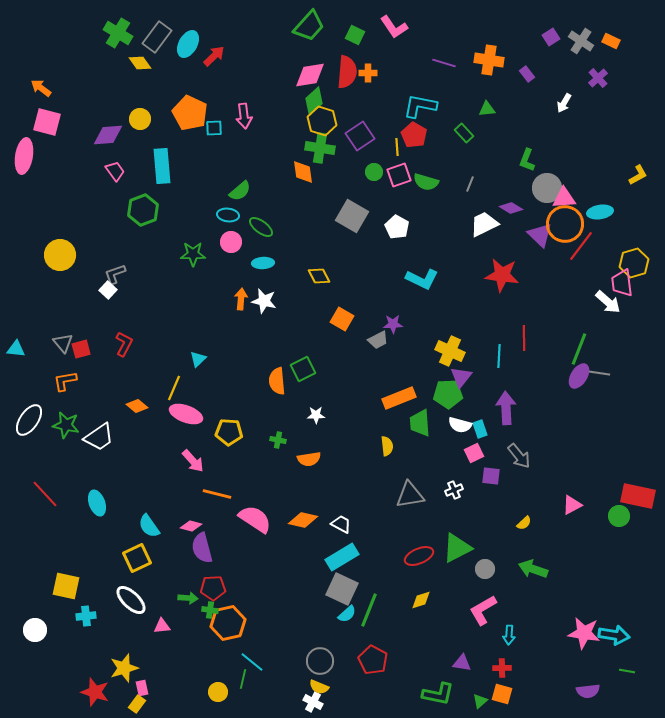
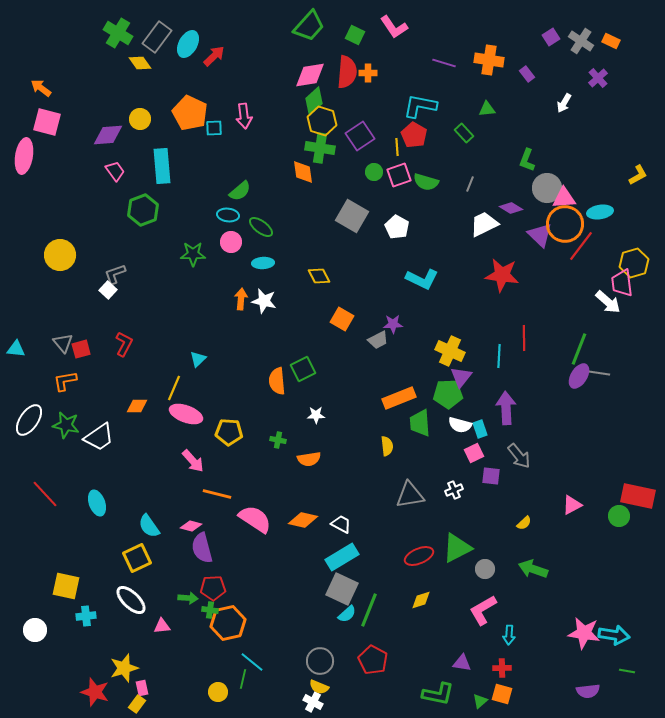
orange diamond at (137, 406): rotated 40 degrees counterclockwise
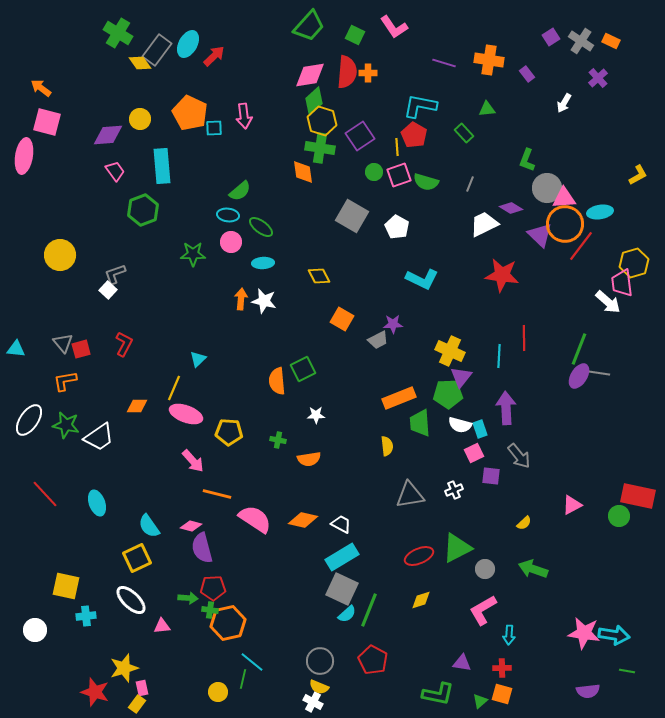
gray rectangle at (157, 37): moved 13 px down
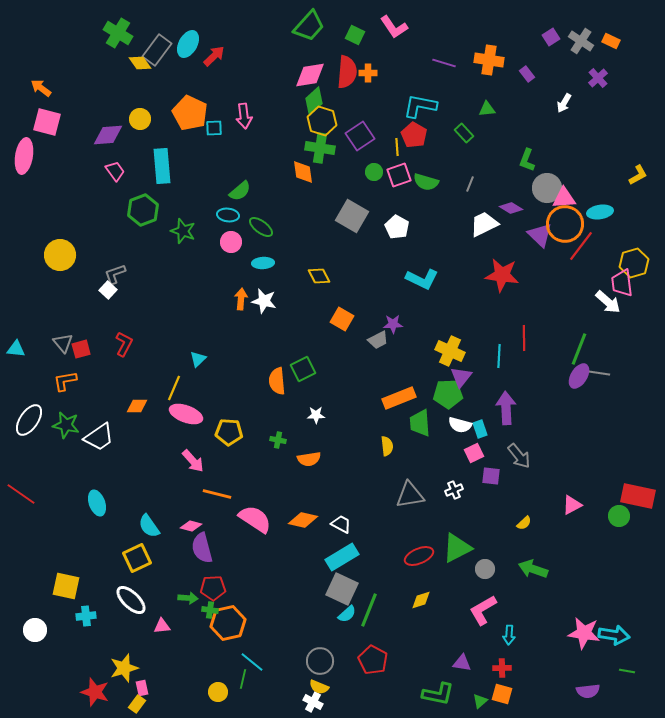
green star at (193, 254): moved 10 px left, 23 px up; rotated 20 degrees clockwise
red line at (45, 494): moved 24 px left; rotated 12 degrees counterclockwise
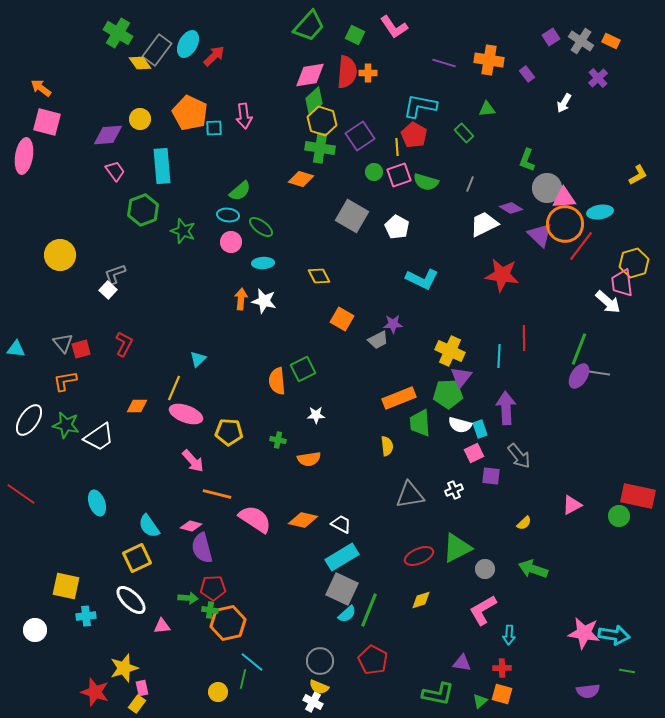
orange diamond at (303, 172): moved 2 px left, 7 px down; rotated 65 degrees counterclockwise
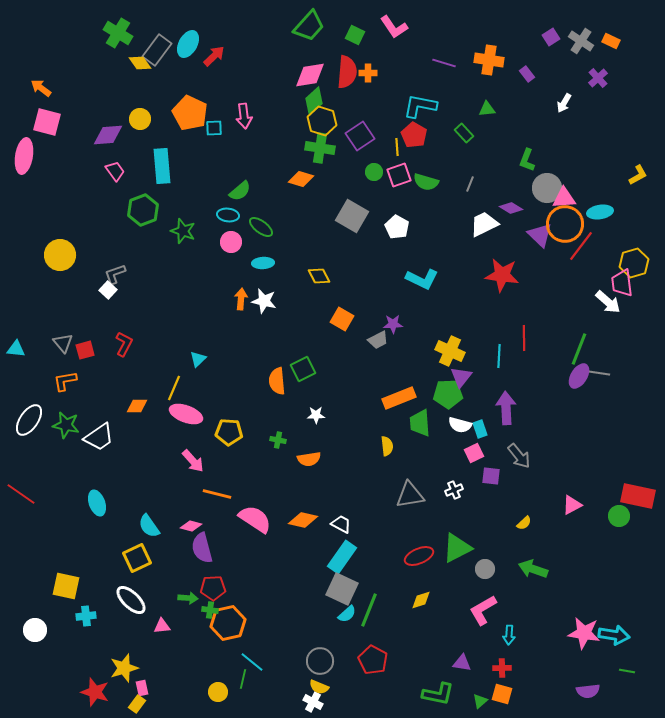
red square at (81, 349): moved 4 px right, 1 px down
cyan rectangle at (342, 557): rotated 24 degrees counterclockwise
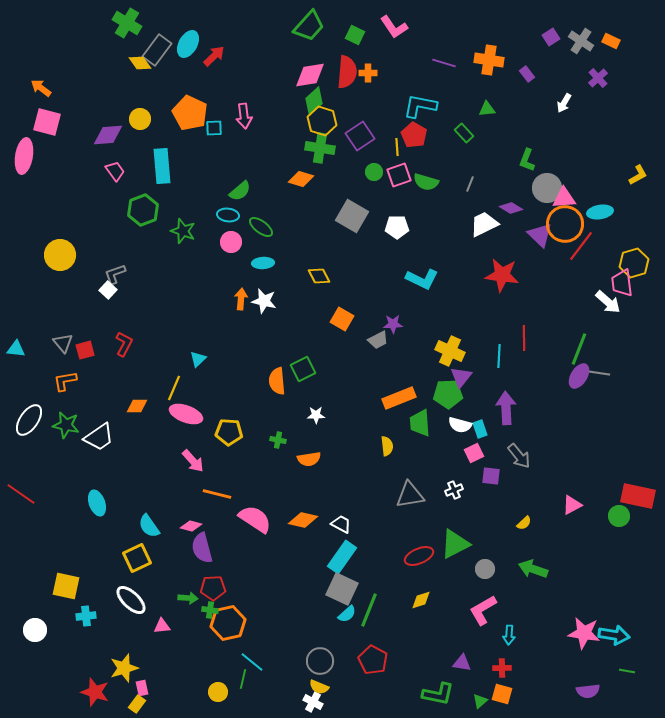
green cross at (118, 33): moved 9 px right, 10 px up
white pentagon at (397, 227): rotated 30 degrees counterclockwise
green triangle at (457, 548): moved 2 px left, 4 px up
